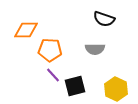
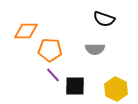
orange diamond: moved 1 px down
black square: rotated 15 degrees clockwise
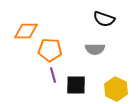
purple line: rotated 28 degrees clockwise
black square: moved 1 px right, 1 px up
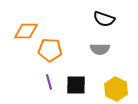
gray semicircle: moved 5 px right
purple line: moved 4 px left, 7 px down
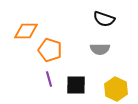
orange pentagon: rotated 15 degrees clockwise
purple line: moved 3 px up
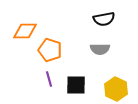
black semicircle: rotated 30 degrees counterclockwise
orange diamond: moved 1 px left
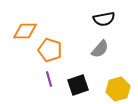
gray semicircle: rotated 48 degrees counterclockwise
black square: moved 2 px right; rotated 20 degrees counterclockwise
yellow hexagon: moved 2 px right; rotated 20 degrees clockwise
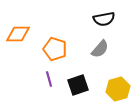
orange diamond: moved 7 px left, 3 px down
orange pentagon: moved 5 px right, 1 px up
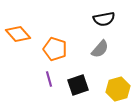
orange diamond: rotated 50 degrees clockwise
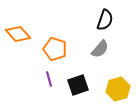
black semicircle: moved 1 px right, 1 px down; rotated 60 degrees counterclockwise
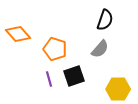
black square: moved 4 px left, 9 px up
yellow hexagon: rotated 15 degrees clockwise
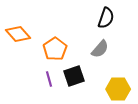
black semicircle: moved 1 px right, 2 px up
orange pentagon: rotated 20 degrees clockwise
